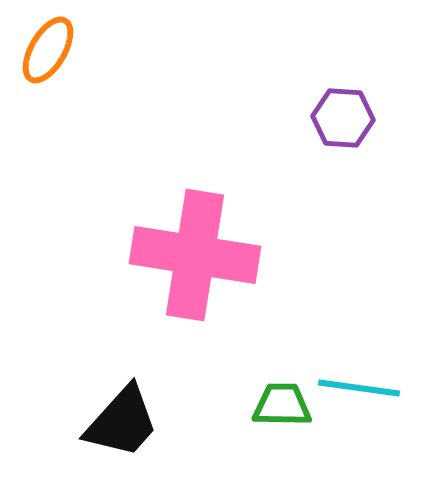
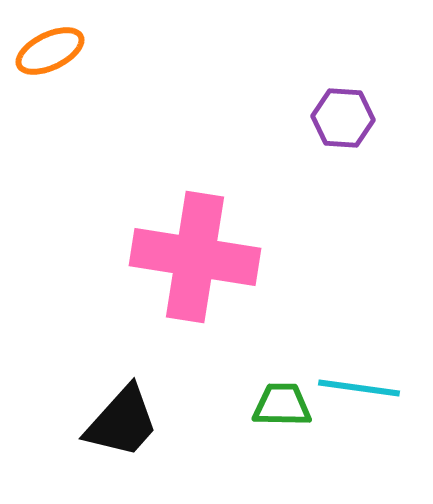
orange ellipse: moved 2 px right, 1 px down; rotated 34 degrees clockwise
pink cross: moved 2 px down
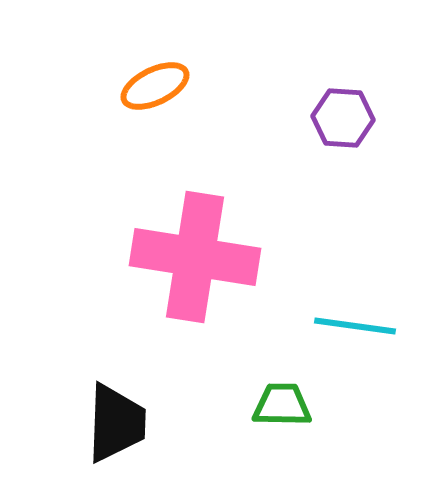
orange ellipse: moved 105 px right, 35 px down
cyan line: moved 4 px left, 62 px up
black trapezoid: moved 6 px left, 1 px down; rotated 40 degrees counterclockwise
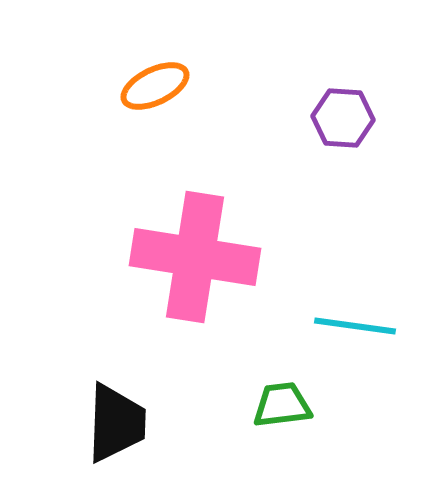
green trapezoid: rotated 8 degrees counterclockwise
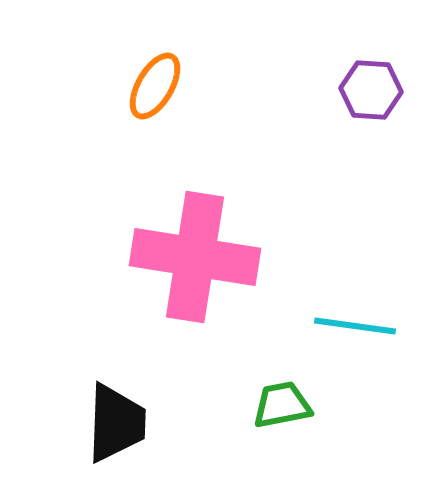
orange ellipse: rotated 34 degrees counterclockwise
purple hexagon: moved 28 px right, 28 px up
green trapezoid: rotated 4 degrees counterclockwise
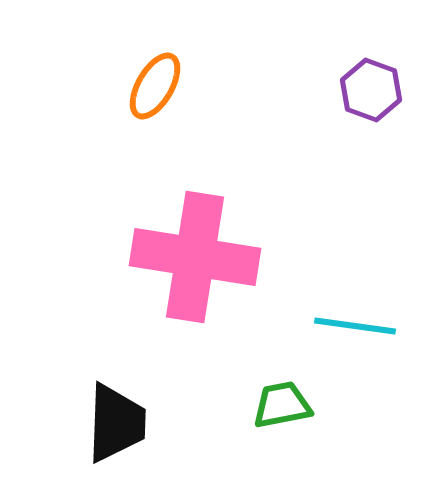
purple hexagon: rotated 16 degrees clockwise
